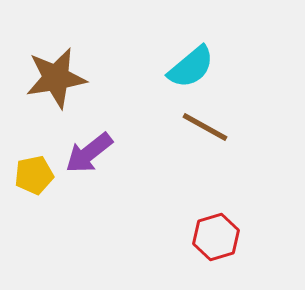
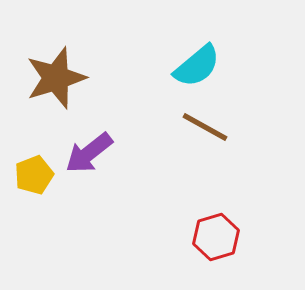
cyan semicircle: moved 6 px right, 1 px up
brown star: rotated 8 degrees counterclockwise
yellow pentagon: rotated 9 degrees counterclockwise
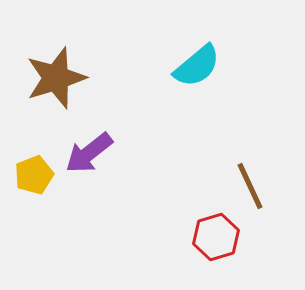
brown line: moved 45 px right, 59 px down; rotated 36 degrees clockwise
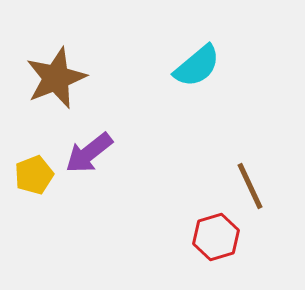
brown star: rotated 4 degrees counterclockwise
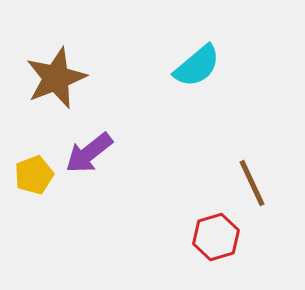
brown line: moved 2 px right, 3 px up
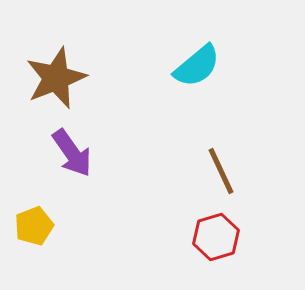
purple arrow: moved 17 px left; rotated 87 degrees counterclockwise
yellow pentagon: moved 51 px down
brown line: moved 31 px left, 12 px up
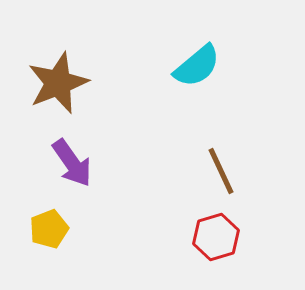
brown star: moved 2 px right, 5 px down
purple arrow: moved 10 px down
yellow pentagon: moved 15 px right, 3 px down
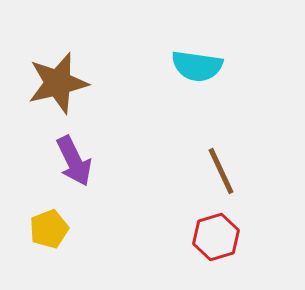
cyan semicircle: rotated 48 degrees clockwise
brown star: rotated 8 degrees clockwise
purple arrow: moved 2 px right, 2 px up; rotated 9 degrees clockwise
